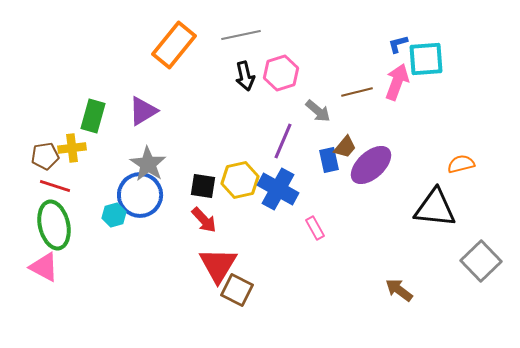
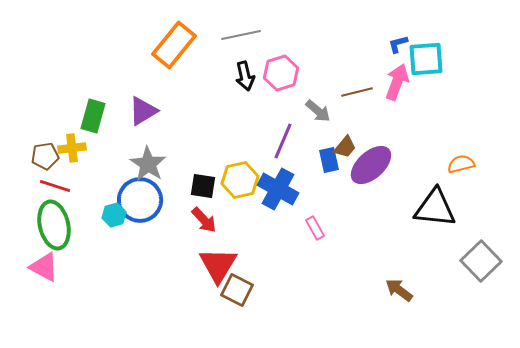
blue circle: moved 5 px down
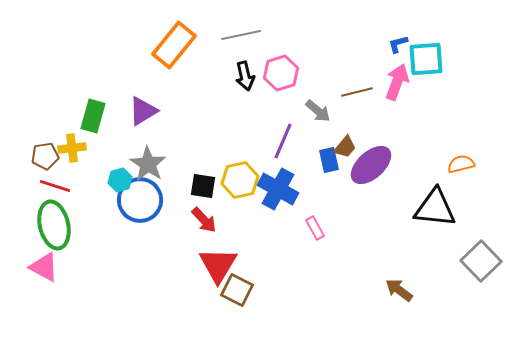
cyan hexagon: moved 6 px right, 35 px up
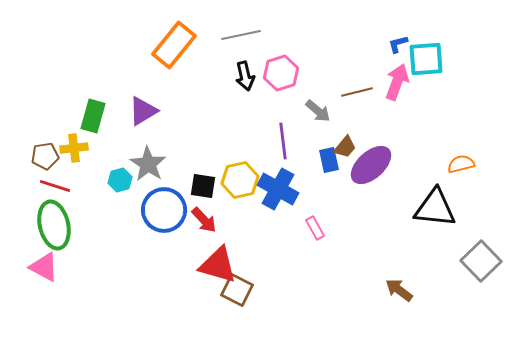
purple line: rotated 30 degrees counterclockwise
yellow cross: moved 2 px right
blue circle: moved 24 px right, 10 px down
red triangle: rotated 45 degrees counterclockwise
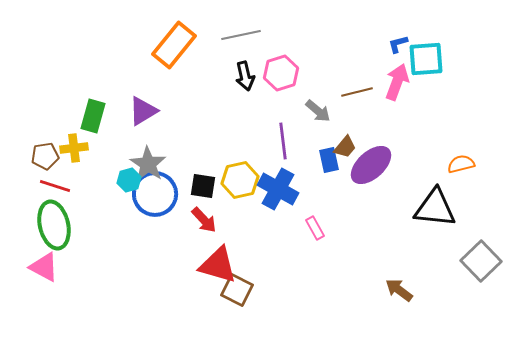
cyan hexagon: moved 9 px right
blue circle: moved 9 px left, 16 px up
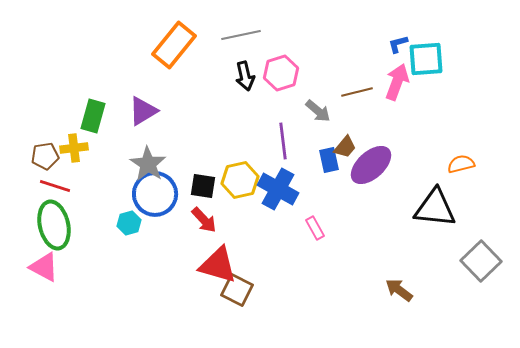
cyan hexagon: moved 43 px down
